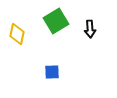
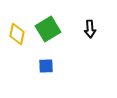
green square: moved 8 px left, 8 px down
blue square: moved 6 px left, 6 px up
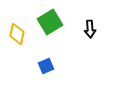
green square: moved 2 px right, 7 px up
blue square: rotated 21 degrees counterclockwise
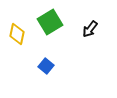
black arrow: rotated 42 degrees clockwise
blue square: rotated 28 degrees counterclockwise
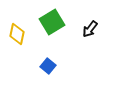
green square: moved 2 px right
blue square: moved 2 px right
